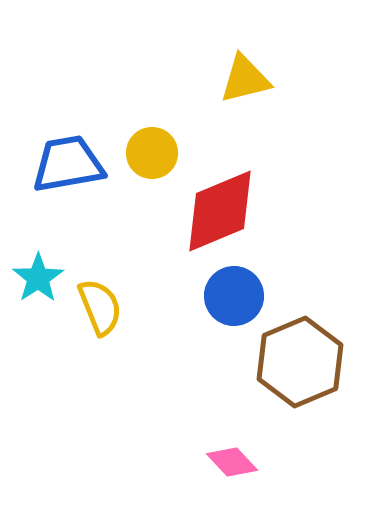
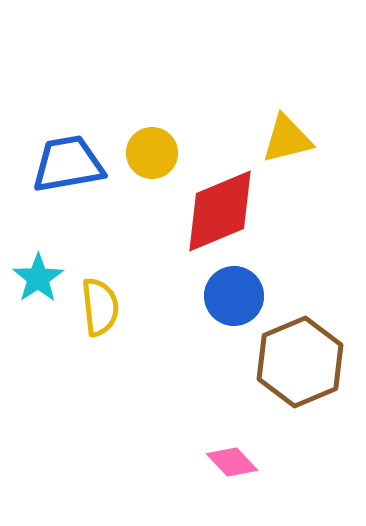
yellow triangle: moved 42 px right, 60 px down
yellow semicircle: rotated 16 degrees clockwise
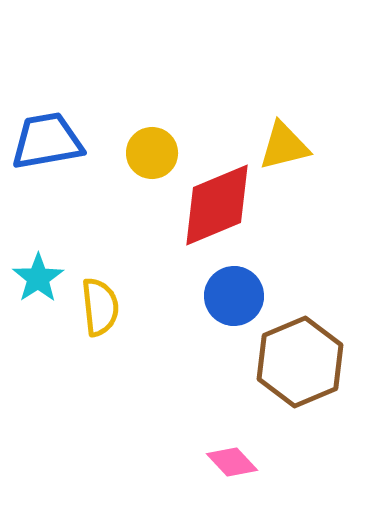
yellow triangle: moved 3 px left, 7 px down
blue trapezoid: moved 21 px left, 23 px up
red diamond: moved 3 px left, 6 px up
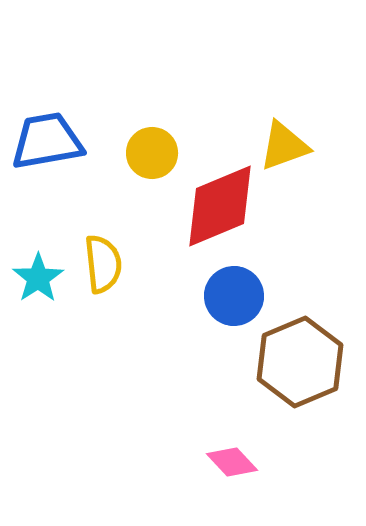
yellow triangle: rotated 6 degrees counterclockwise
red diamond: moved 3 px right, 1 px down
yellow semicircle: moved 3 px right, 43 px up
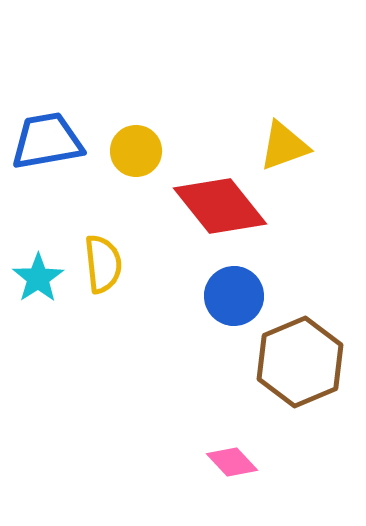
yellow circle: moved 16 px left, 2 px up
red diamond: rotated 74 degrees clockwise
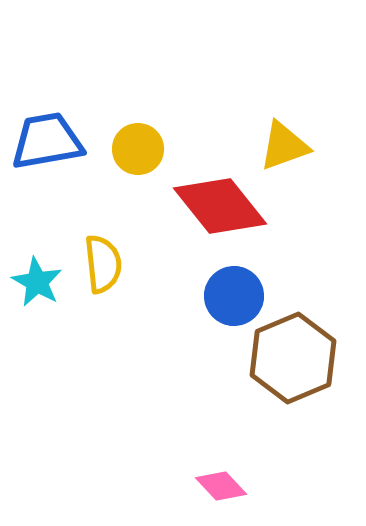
yellow circle: moved 2 px right, 2 px up
cyan star: moved 1 px left, 4 px down; rotated 9 degrees counterclockwise
brown hexagon: moved 7 px left, 4 px up
pink diamond: moved 11 px left, 24 px down
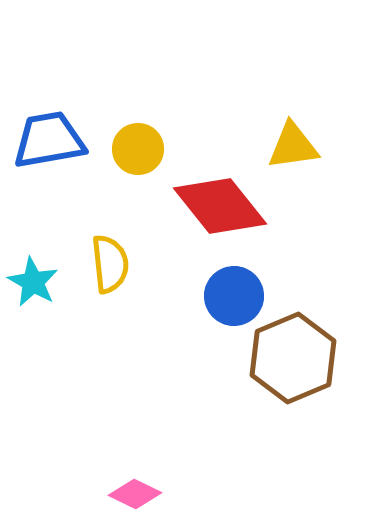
blue trapezoid: moved 2 px right, 1 px up
yellow triangle: moved 9 px right; rotated 12 degrees clockwise
yellow semicircle: moved 7 px right
cyan star: moved 4 px left
pink diamond: moved 86 px left, 8 px down; rotated 21 degrees counterclockwise
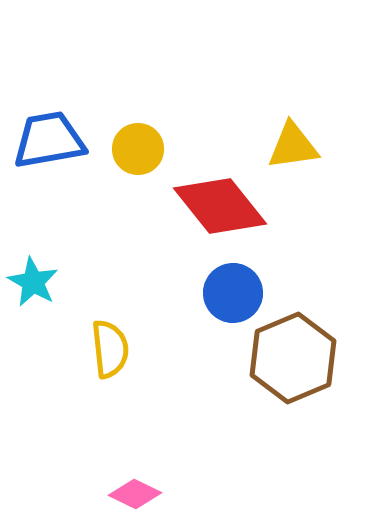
yellow semicircle: moved 85 px down
blue circle: moved 1 px left, 3 px up
